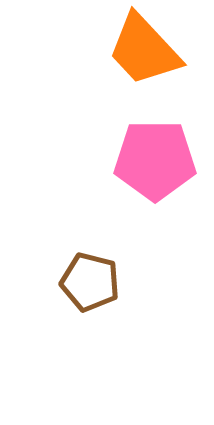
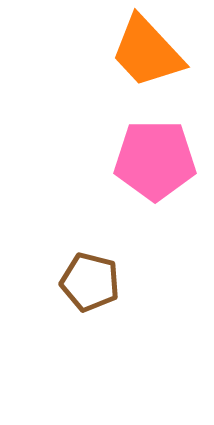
orange trapezoid: moved 3 px right, 2 px down
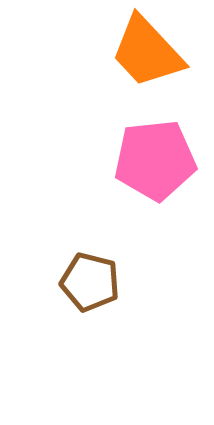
pink pentagon: rotated 6 degrees counterclockwise
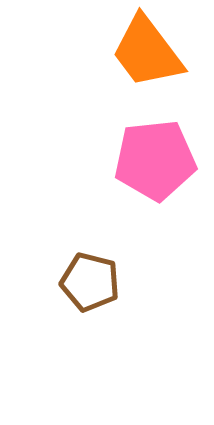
orange trapezoid: rotated 6 degrees clockwise
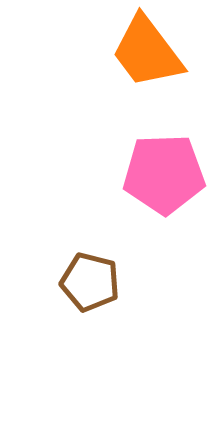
pink pentagon: moved 9 px right, 14 px down; rotated 4 degrees clockwise
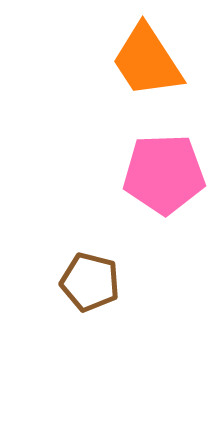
orange trapezoid: moved 9 px down; rotated 4 degrees clockwise
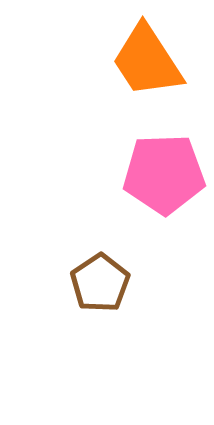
brown pentagon: moved 10 px right, 1 px down; rotated 24 degrees clockwise
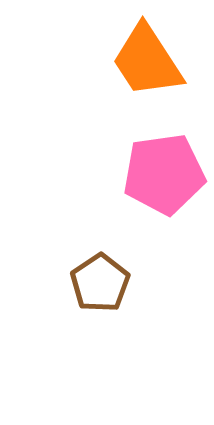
pink pentagon: rotated 6 degrees counterclockwise
